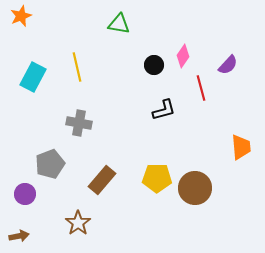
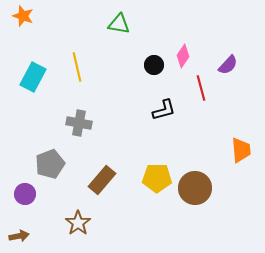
orange star: moved 2 px right; rotated 30 degrees counterclockwise
orange trapezoid: moved 3 px down
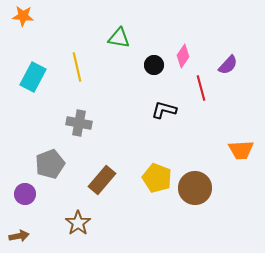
orange star: rotated 15 degrees counterclockwise
green triangle: moved 14 px down
black L-shape: rotated 150 degrees counterclockwise
orange trapezoid: rotated 92 degrees clockwise
yellow pentagon: rotated 20 degrees clockwise
